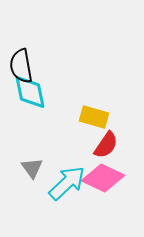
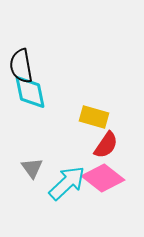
pink diamond: rotated 12 degrees clockwise
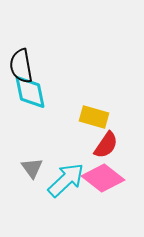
cyan arrow: moved 1 px left, 3 px up
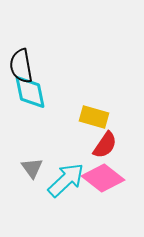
red semicircle: moved 1 px left
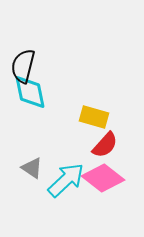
black semicircle: moved 2 px right; rotated 24 degrees clockwise
red semicircle: rotated 8 degrees clockwise
gray triangle: rotated 20 degrees counterclockwise
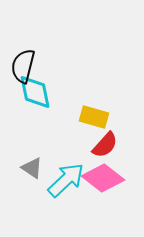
cyan diamond: moved 5 px right
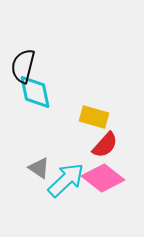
gray triangle: moved 7 px right
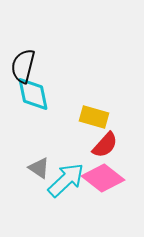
cyan diamond: moved 2 px left, 2 px down
